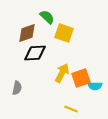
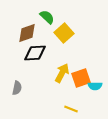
yellow square: rotated 30 degrees clockwise
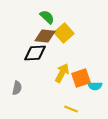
brown diamond: moved 18 px right, 3 px down; rotated 25 degrees clockwise
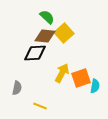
cyan semicircle: rotated 80 degrees counterclockwise
yellow line: moved 31 px left, 3 px up
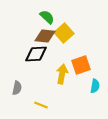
black diamond: moved 1 px right, 1 px down
yellow arrow: moved 1 px down; rotated 18 degrees counterclockwise
orange square: moved 13 px up
yellow line: moved 1 px right, 1 px up
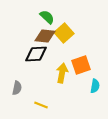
yellow arrow: moved 1 px up
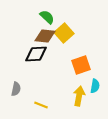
yellow arrow: moved 17 px right, 23 px down
gray semicircle: moved 1 px left, 1 px down
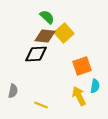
orange square: moved 1 px right, 1 px down
gray semicircle: moved 3 px left, 2 px down
yellow arrow: rotated 36 degrees counterclockwise
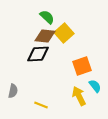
black diamond: moved 2 px right
cyan semicircle: rotated 48 degrees counterclockwise
